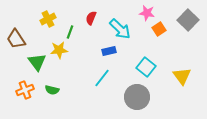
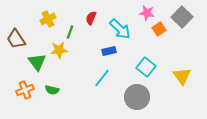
gray square: moved 6 px left, 3 px up
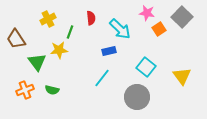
red semicircle: rotated 152 degrees clockwise
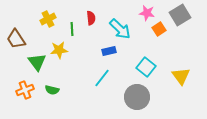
gray square: moved 2 px left, 2 px up; rotated 15 degrees clockwise
green line: moved 2 px right, 3 px up; rotated 24 degrees counterclockwise
yellow triangle: moved 1 px left
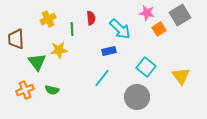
brown trapezoid: rotated 30 degrees clockwise
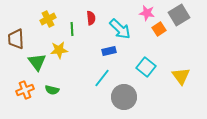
gray square: moved 1 px left
gray circle: moved 13 px left
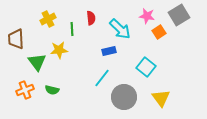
pink star: moved 3 px down
orange square: moved 3 px down
yellow triangle: moved 20 px left, 22 px down
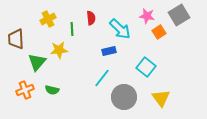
green triangle: rotated 18 degrees clockwise
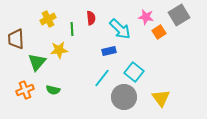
pink star: moved 1 px left, 1 px down
cyan square: moved 12 px left, 5 px down
green semicircle: moved 1 px right
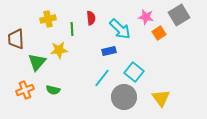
yellow cross: rotated 14 degrees clockwise
orange square: moved 1 px down
